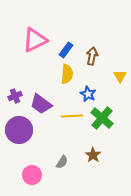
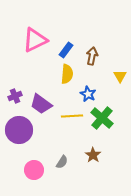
pink circle: moved 2 px right, 5 px up
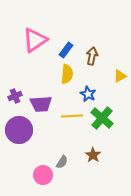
pink triangle: rotated 8 degrees counterclockwise
yellow triangle: rotated 32 degrees clockwise
purple trapezoid: rotated 40 degrees counterclockwise
pink circle: moved 9 px right, 5 px down
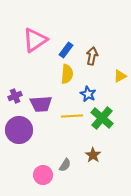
gray semicircle: moved 3 px right, 3 px down
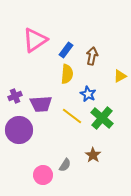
yellow line: rotated 40 degrees clockwise
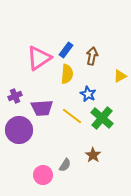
pink triangle: moved 4 px right, 18 px down
purple trapezoid: moved 1 px right, 4 px down
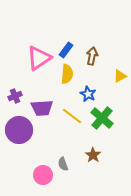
gray semicircle: moved 2 px left, 1 px up; rotated 128 degrees clockwise
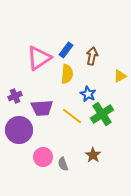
green cross: moved 4 px up; rotated 15 degrees clockwise
pink circle: moved 18 px up
